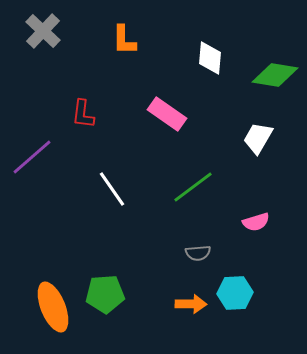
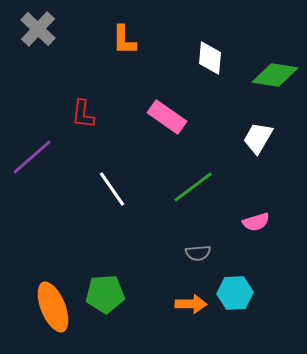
gray cross: moved 5 px left, 2 px up
pink rectangle: moved 3 px down
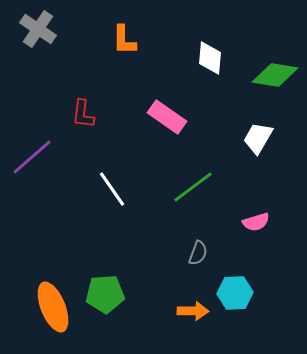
gray cross: rotated 9 degrees counterclockwise
gray semicircle: rotated 65 degrees counterclockwise
orange arrow: moved 2 px right, 7 px down
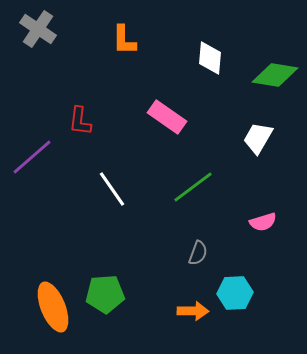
red L-shape: moved 3 px left, 7 px down
pink semicircle: moved 7 px right
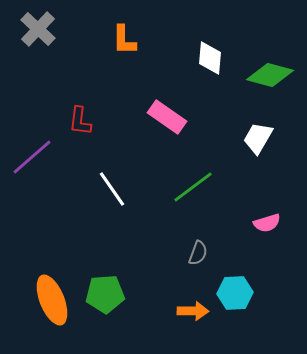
gray cross: rotated 9 degrees clockwise
green diamond: moved 5 px left; rotated 6 degrees clockwise
pink semicircle: moved 4 px right, 1 px down
orange ellipse: moved 1 px left, 7 px up
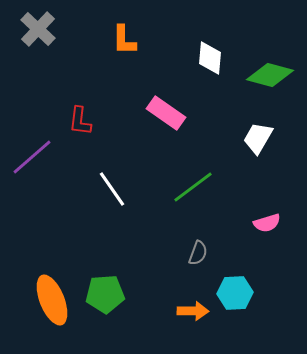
pink rectangle: moved 1 px left, 4 px up
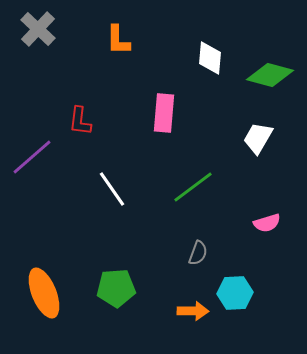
orange L-shape: moved 6 px left
pink rectangle: moved 2 px left; rotated 60 degrees clockwise
green pentagon: moved 11 px right, 6 px up
orange ellipse: moved 8 px left, 7 px up
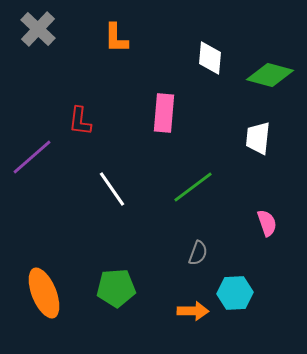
orange L-shape: moved 2 px left, 2 px up
white trapezoid: rotated 24 degrees counterclockwise
pink semicircle: rotated 92 degrees counterclockwise
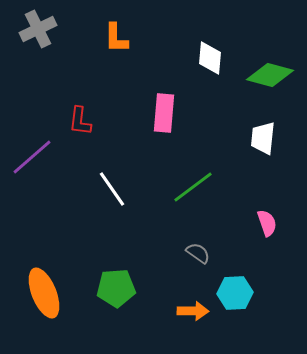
gray cross: rotated 21 degrees clockwise
white trapezoid: moved 5 px right
gray semicircle: rotated 75 degrees counterclockwise
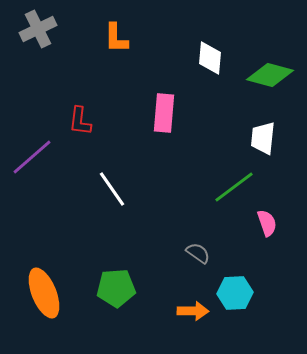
green line: moved 41 px right
